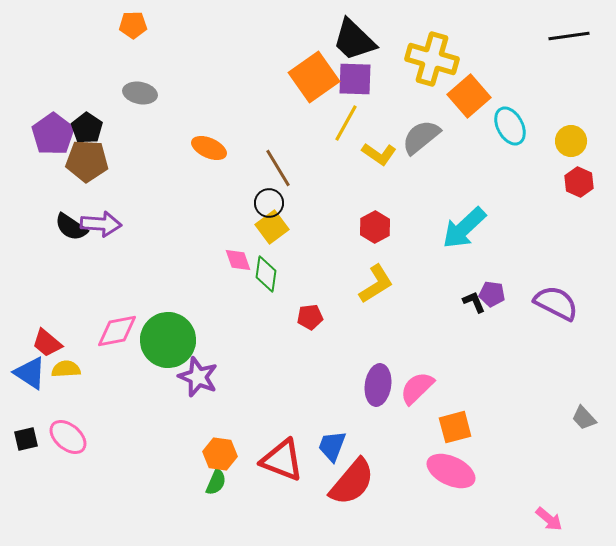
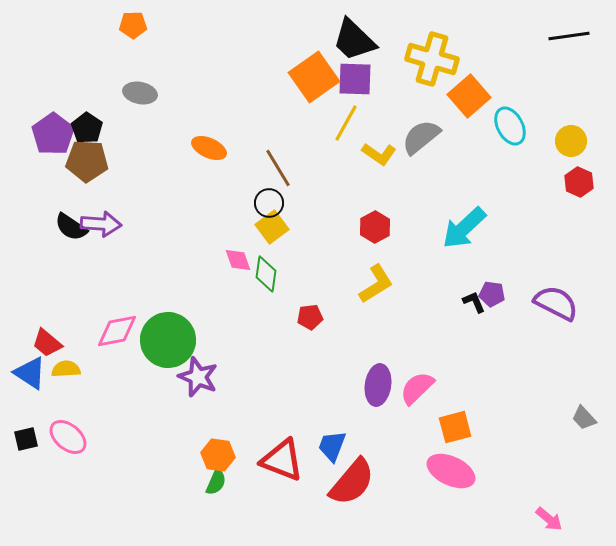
orange hexagon at (220, 454): moved 2 px left, 1 px down
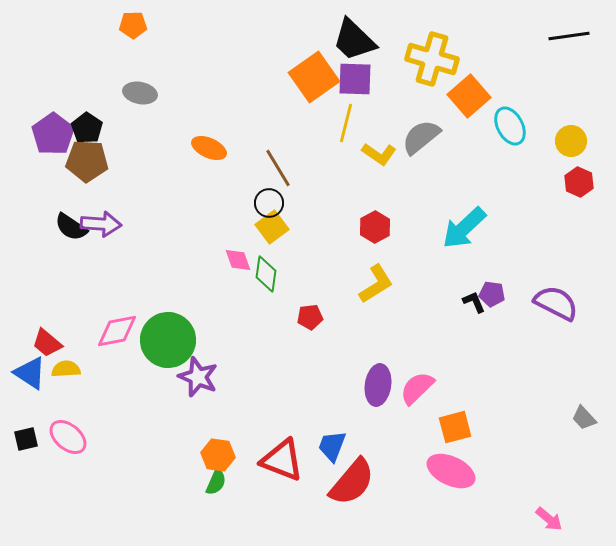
yellow line at (346, 123): rotated 15 degrees counterclockwise
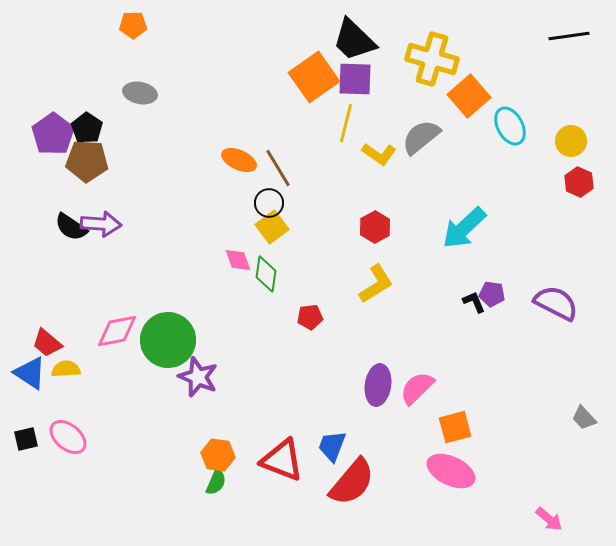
orange ellipse at (209, 148): moved 30 px right, 12 px down
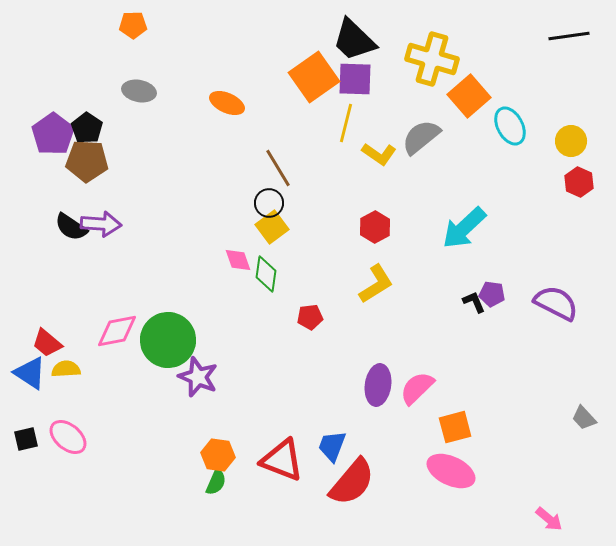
gray ellipse at (140, 93): moved 1 px left, 2 px up
orange ellipse at (239, 160): moved 12 px left, 57 px up
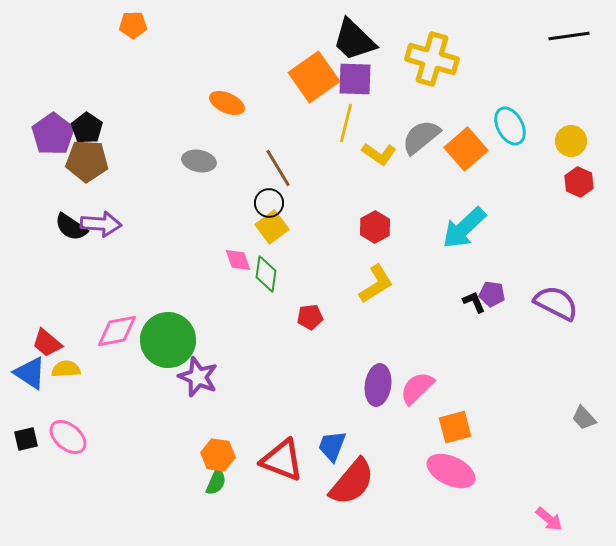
gray ellipse at (139, 91): moved 60 px right, 70 px down
orange square at (469, 96): moved 3 px left, 53 px down
